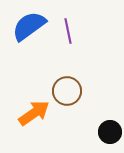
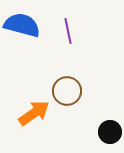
blue semicircle: moved 7 px left, 1 px up; rotated 51 degrees clockwise
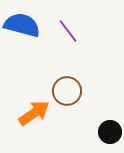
purple line: rotated 25 degrees counterclockwise
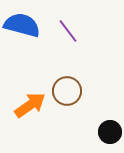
orange arrow: moved 4 px left, 8 px up
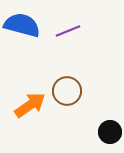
purple line: rotated 75 degrees counterclockwise
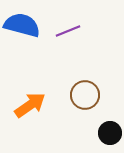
brown circle: moved 18 px right, 4 px down
black circle: moved 1 px down
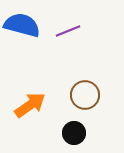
black circle: moved 36 px left
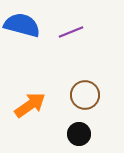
purple line: moved 3 px right, 1 px down
black circle: moved 5 px right, 1 px down
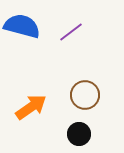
blue semicircle: moved 1 px down
purple line: rotated 15 degrees counterclockwise
orange arrow: moved 1 px right, 2 px down
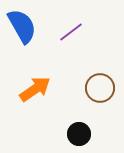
blue semicircle: rotated 45 degrees clockwise
brown circle: moved 15 px right, 7 px up
orange arrow: moved 4 px right, 18 px up
